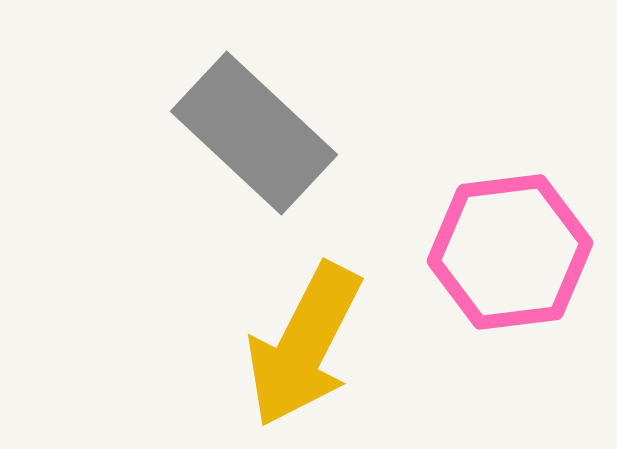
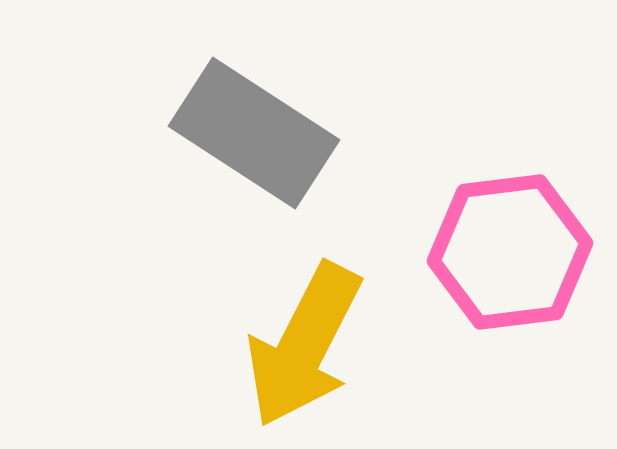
gray rectangle: rotated 10 degrees counterclockwise
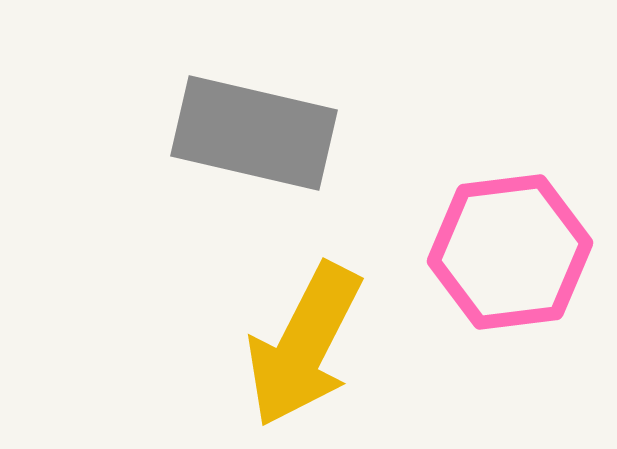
gray rectangle: rotated 20 degrees counterclockwise
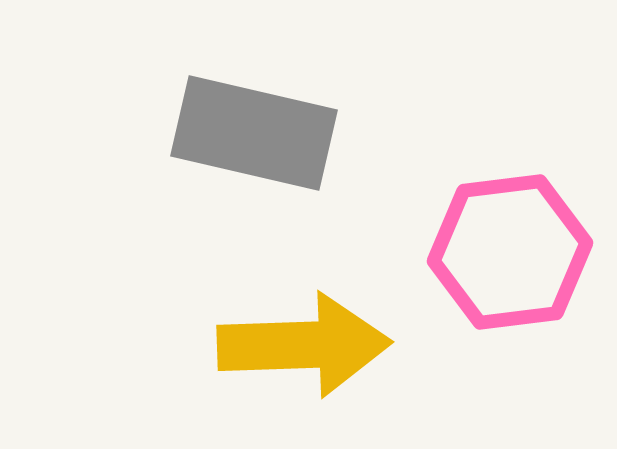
yellow arrow: rotated 119 degrees counterclockwise
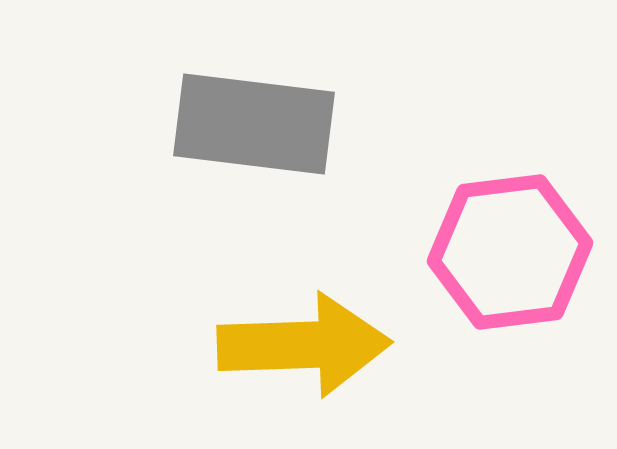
gray rectangle: moved 9 px up; rotated 6 degrees counterclockwise
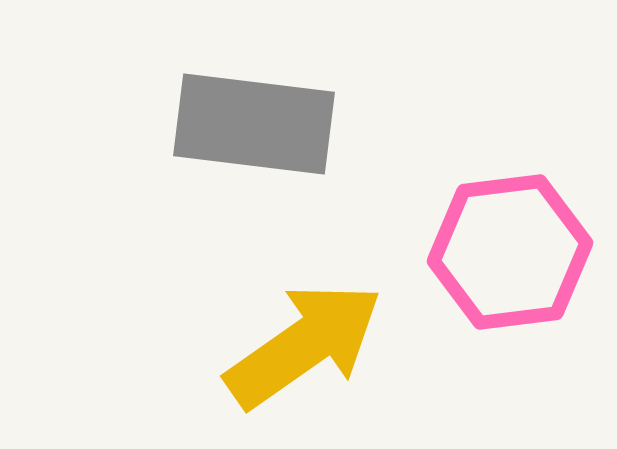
yellow arrow: rotated 33 degrees counterclockwise
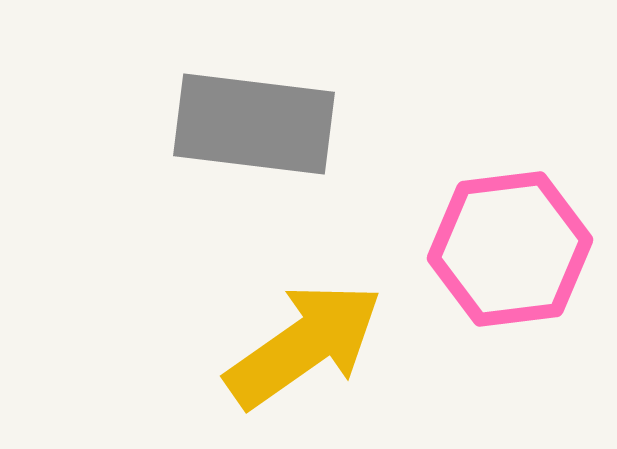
pink hexagon: moved 3 px up
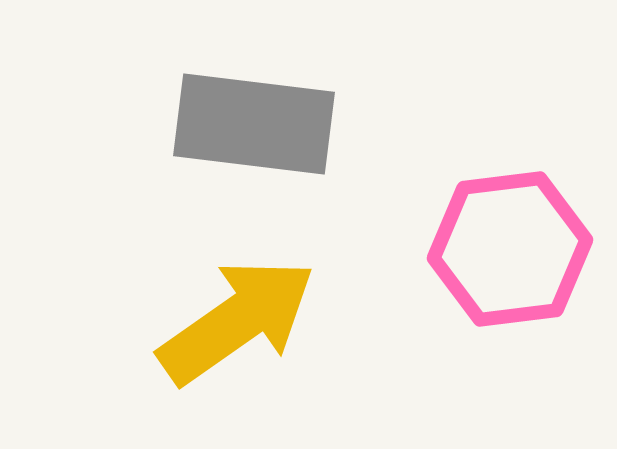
yellow arrow: moved 67 px left, 24 px up
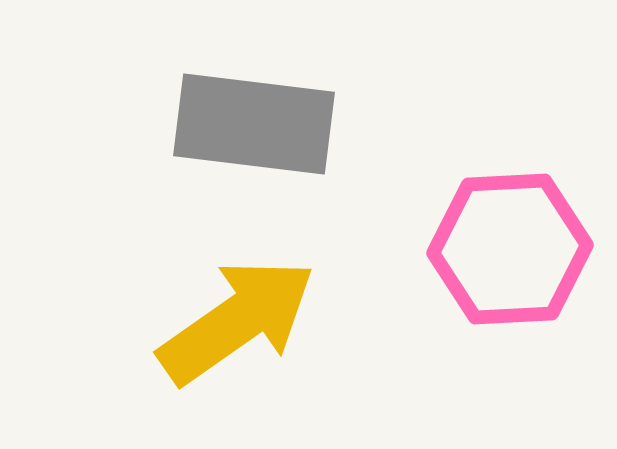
pink hexagon: rotated 4 degrees clockwise
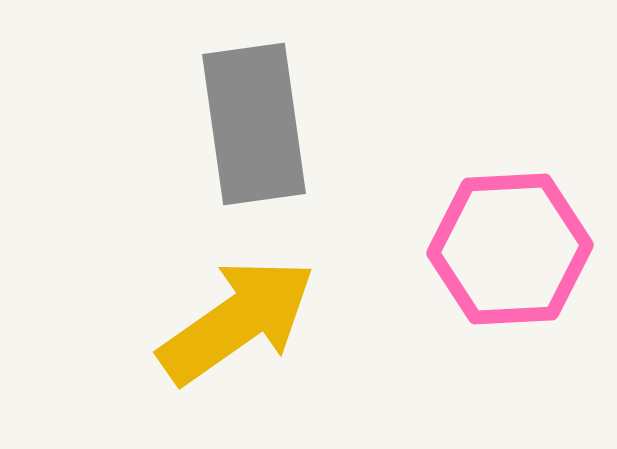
gray rectangle: rotated 75 degrees clockwise
